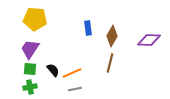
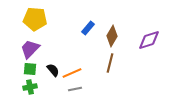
blue rectangle: rotated 48 degrees clockwise
purple diamond: rotated 20 degrees counterclockwise
purple trapezoid: rotated 10 degrees clockwise
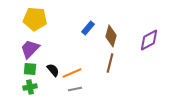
brown diamond: moved 1 px left; rotated 15 degrees counterclockwise
purple diamond: rotated 10 degrees counterclockwise
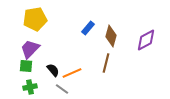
yellow pentagon: rotated 15 degrees counterclockwise
purple diamond: moved 3 px left
brown line: moved 4 px left
green square: moved 4 px left, 3 px up
gray line: moved 13 px left; rotated 48 degrees clockwise
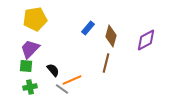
orange line: moved 7 px down
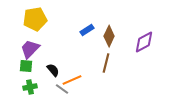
blue rectangle: moved 1 px left, 2 px down; rotated 16 degrees clockwise
brown diamond: moved 2 px left; rotated 10 degrees clockwise
purple diamond: moved 2 px left, 2 px down
